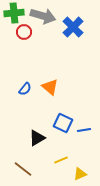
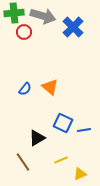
brown line: moved 7 px up; rotated 18 degrees clockwise
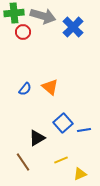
red circle: moved 1 px left
blue square: rotated 24 degrees clockwise
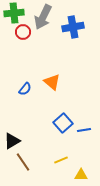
gray arrow: moved 1 px down; rotated 100 degrees clockwise
blue cross: rotated 35 degrees clockwise
orange triangle: moved 2 px right, 5 px up
black triangle: moved 25 px left, 3 px down
yellow triangle: moved 1 px right, 1 px down; rotated 24 degrees clockwise
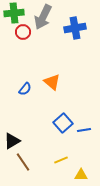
blue cross: moved 2 px right, 1 px down
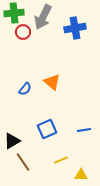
blue square: moved 16 px left, 6 px down; rotated 18 degrees clockwise
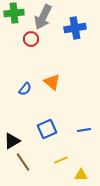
red circle: moved 8 px right, 7 px down
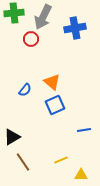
blue semicircle: moved 1 px down
blue square: moved 8 px right, 24 px up
black triangle: moved 4 px up
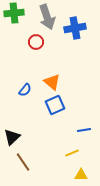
gray arrow: moved 4 px right; rotated 45 degrees counterclockwise
red circle: moved 5 px right, 3 px down
black triangle: rotated 12 degrees counterclockwise
yellow line: moved 11 px right, 7 px up
